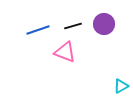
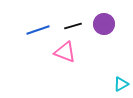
cyan triangle: moved 2 px up
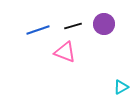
cyan triangle: moved 3 px down
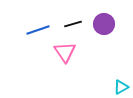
black line: moved 2 px up
pink triangle: rotated 35 degrees clockwise
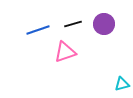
pink triangle: rotated 45 degrees clockwise
cyan triangle: moved 1 px right, 3 px up; rotated 14 degrees clockwise
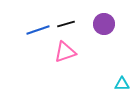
black line: moved 7 px left
cyan triangle: rotated 14 degrees clockwise
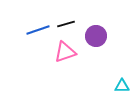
purple circle: moved 8 px left, 12 px down
cyan triangle: moved 2 px down
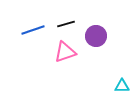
blue line: moved 5 px left
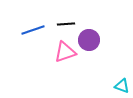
black line: rotated 12 degrees clockwise
purple circle: moved 7 px left, 4 px down
cyan triangle: rotated 21 degrees clockwise
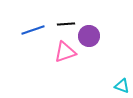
purple circle: moved 4 px up
